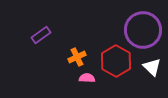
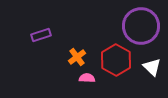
purple circle: moved 2 px left, 4 px up
purple rectangle: rotated 18 degrees clockwise
orange cross: rotated 12 degrees counterclockwise
red hexagon: moved 1 px up
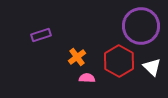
red hexagon: moved 3 px right, 1 px down
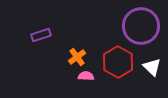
red hexagon: moved 1 px left, 1 px down
pink semicircle: moved 1 px left, 2 px up
